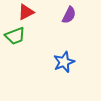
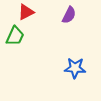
green trapezoid: rotated 45 degrees counterclockwise
blue star: moved 11 px right, 6 px down; rotated 25 degrees clockwise
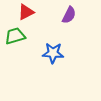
green trapezoid: rotated 130 degrees counterclockwise
blue star: moved 22 px left, 15 px up
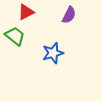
green trapezoid: rotated 55 degrees clockwise
blue star: rotated 20 degrees counterclockwise
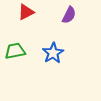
green trapezoid: moved 15 px down; rotated 50 degrees counterclockwise
blue star: rotated 15 degrees counterclockwise
